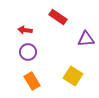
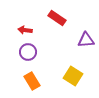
red rectangle: moved 1 px left, 1 px down
purple triangle: moved 1 px down
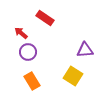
red rectangle: moved 12 px left
red arrow: moved 4 px left, 3 px down; rotated 32 degrees clockwise
purple triangle: moved 1 px left, 10 px down
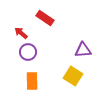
purple triangle: moved 2 px left
orange rectangle: rotated 30 degrees clockwise
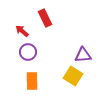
red rectangle: rotated 30 degrees clockwise
red arrow: moved 1 px right, 2 px up
purple triangle: moved 5 px down
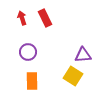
red arrow: moved 13 px up; rotated 32 degrees clockwise
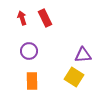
purple circle: moved 1 px right, 1 px up
yellow square: moved 1 px right, 1 px down
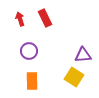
red arrow: moved 2 px left, 1 px down
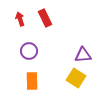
yellow square: moved 2 px right, 1 px down
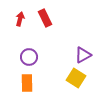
red arrow: rotated 32 degrees clockwise
purple circle: moved 6 px down
purple triangle: rotated 24 degrees counterclockwise
orange rectangle: moved 5 px left, 2 px down
